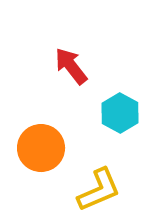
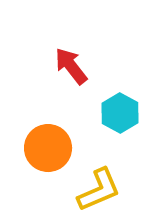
orange circle: moved 7 px right
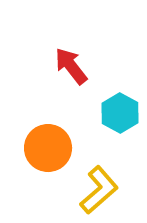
yellow L-shape: rotated 18 degrees counterclockwise
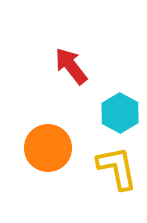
yellow L-shape: moved 18 px right, 22 px up; rotated 60 degrees counterclockwise
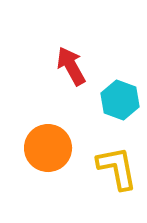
red arrow: rotated 9 degrees clockwise
cyan hexagon: moved 13 px up; rotated 9 degrees counterclockwise
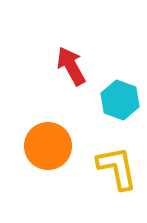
orange circle: moved 2 px up
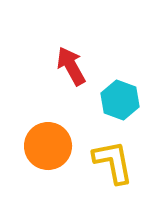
yellow L-shape: moved 4 px left, 6 px up
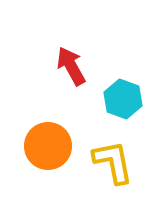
cyan hexagon: moved 3 px right, 1 px up
